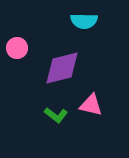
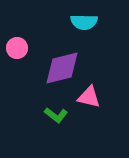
cyan semicircle: moved 1 px down
pink triangle: moved 2 px left, 8 px up
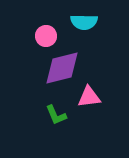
pink circle: moved 29 px right, 12 px up
pink triangle: rotated 20 degrees counterclockwise
green L-shape: rotated 30 degrees clockwise
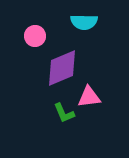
pink circle: moved 11 px left
purple diamond: rotated 9 degrees counterclockwise
green L-shape: moved 8 px right, 2 px up
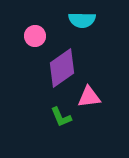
cyan semicircle: moved 2 px left, 2 px up
purple diamond: rotated 12 degrees counterclockwise
green L-shape: moved 3 px left, 4 px down
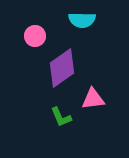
pink triangle: moved 4 px right, 2 px down
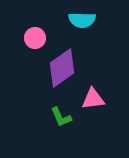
pink circle: moved 2 px down
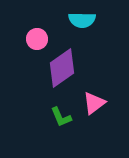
pink circle: moved 2 px right, 1 px down
pink triangle: moved 1 px right, 4 px down; rotated 30 degrees counterclockwise
